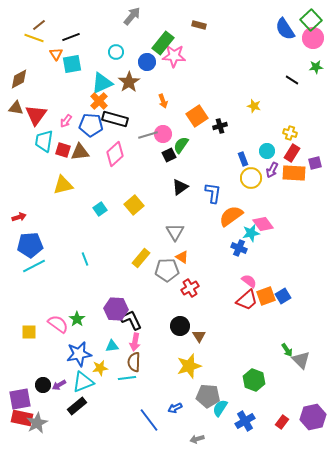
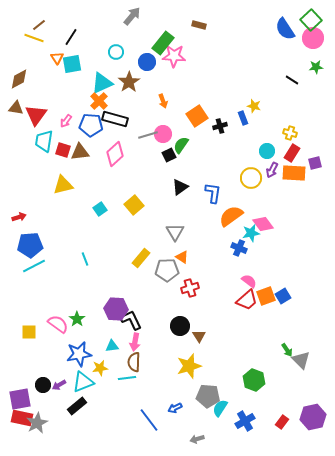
black line at (71, 37): rotated 36 degrees counterclockwise
orange triangle at (56, 54): moved 1 px right, 4 px down
blue rectangle at (243, 159): moved 41 px up
red cross at (190, 288): rotated 12 degrees clockwise
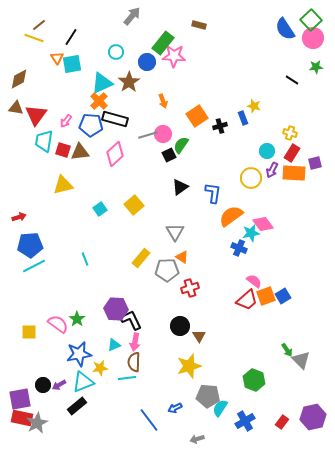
pink semicircle at (249, 281): moved 5 px right
cyan triangle at (112, 346): moved 2 px right, 1 px up; rotated 16 degrees counterclockwise
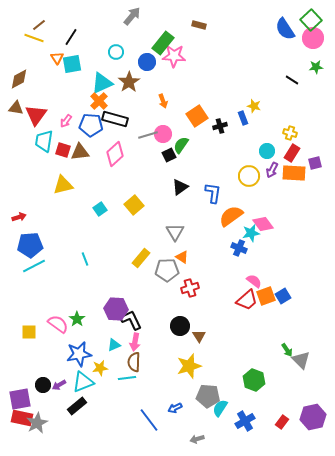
yellow circle at (251, 178): moved 2 px left, 2 px up
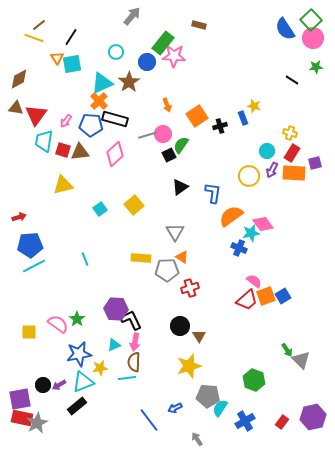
orange arrow at (163, 101): moved 4 px right, 4 px down
yellow rectangle at (141, 258): rotated 54 degrees clockwise
gray arrow at (197, 439): rotated 72 degrees clockwise
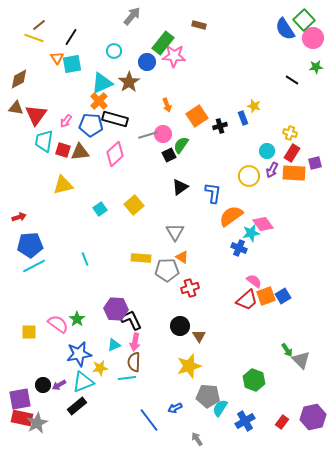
green square at (311, 20): moved 7 px left
cyan circle at (116, 52): moved 2 px left, 1 px up
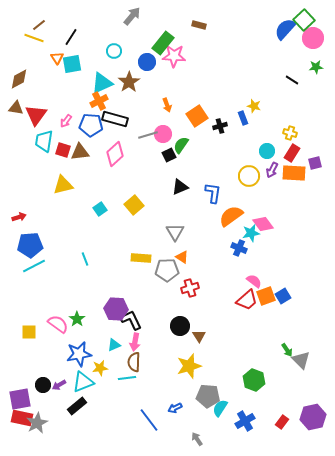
blue semicircle at (285, 29): rotated 75 degrees clockwise
orange cross at (99, 101): rotated 18 degrees clockwise
black triangle at (180, 187): rotated 12 degrees clockwise
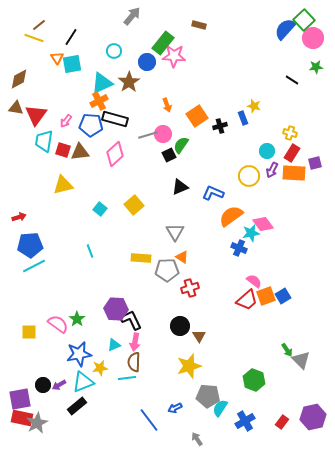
blue L-shape at (213, 193): rotated 75 degrees counterclockwise
cyan square at (100, 209): rotated 16 degrees counterclockwise
cyan line at (85, 259): moved 5 px right, 8 px up
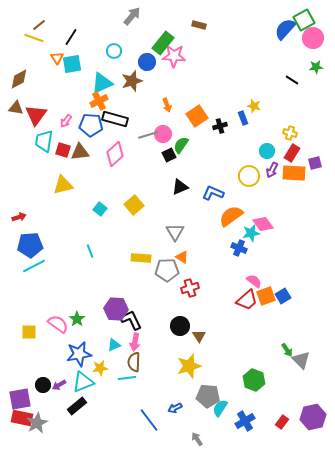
green square at (304, 20): rotated 15 degrees clockwise
brown star at (129, 82): moved 3 px right, 1 px up; rotated 15 degrees clockwise
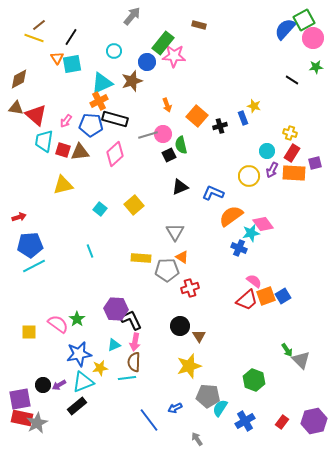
red triangle at (36, 115): rotated 25 degrees counterclockwise
orange square at (197, 116): rotated 15 degrees counterclockwise
green semicircle at (181, 145): rotated 48 degrees counterclockwise
purple hexagon at (313, 417): moved 1 px right, 4 px down
